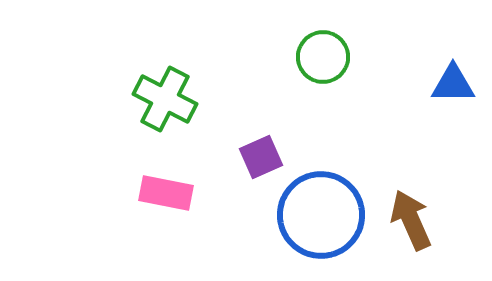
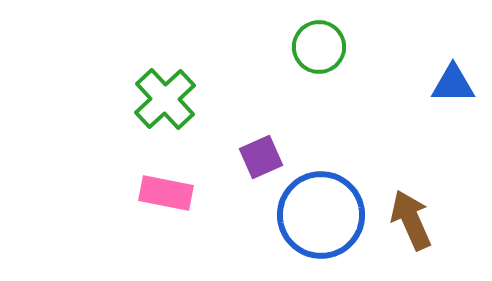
green circle: moved 4 px left, 10 px up
green cross: rotated 20 degrees clockwise
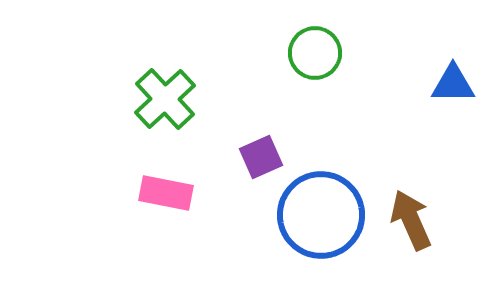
green circle: moved 4 px left, 6 px down
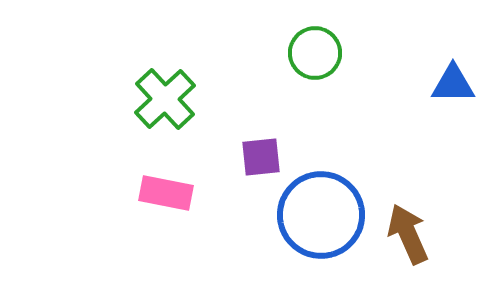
purple square: rotated 18 degrees clockwise
brown arrow: moved 3 px left, 14 px down
